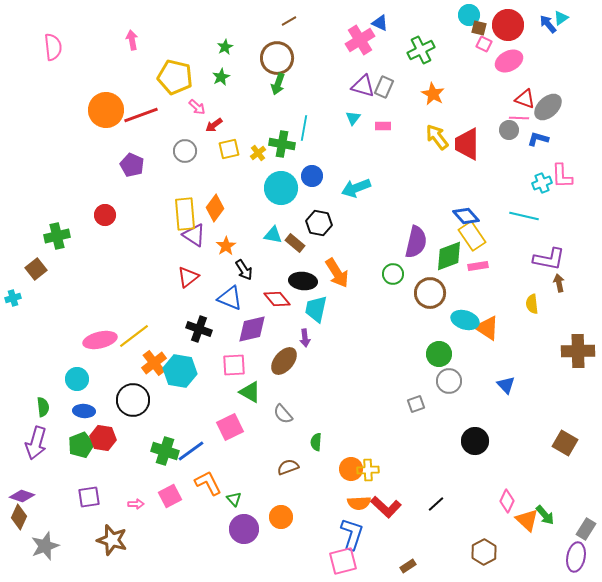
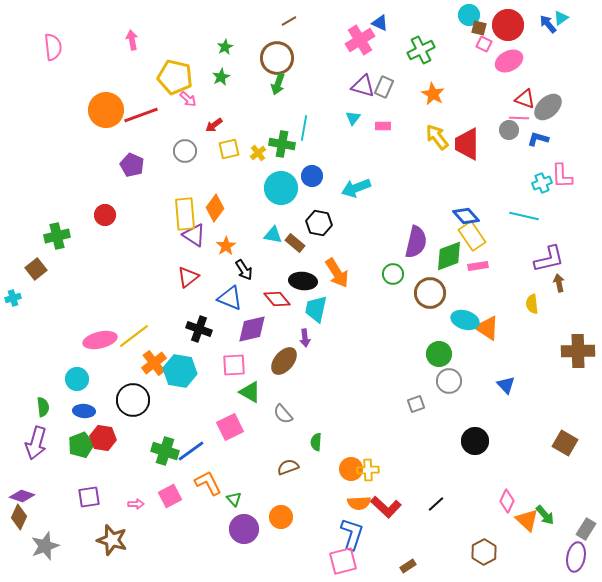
pink arrow at (197, 107): moved 9 px left, 8 px up
purple L-shape at (549, 259): rotated 24 degrees counterclockwise
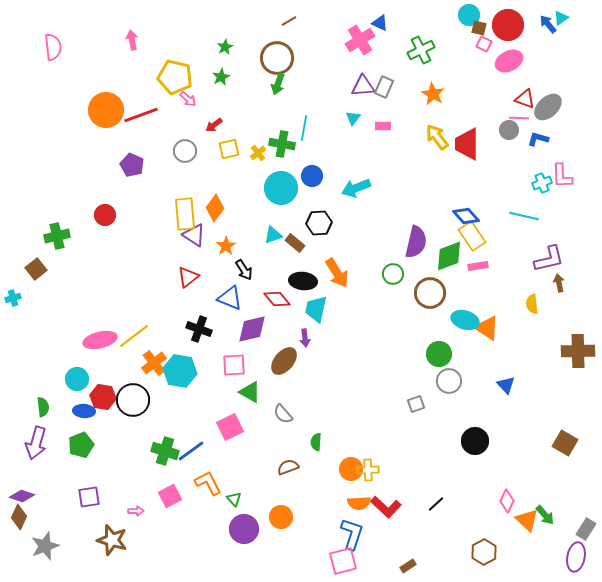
purple triangle at (363, 86): rotated 20 degrees counterclockwise
black hexagon at (319, 223): rotated 15 degrees counterclockwise
cyan triangle at (273, 235): rotated 30 degrees counterclockwise
red hexagon at (103, 438): moved 41 px up
pink arrow at (136, 504): moved 7 px down
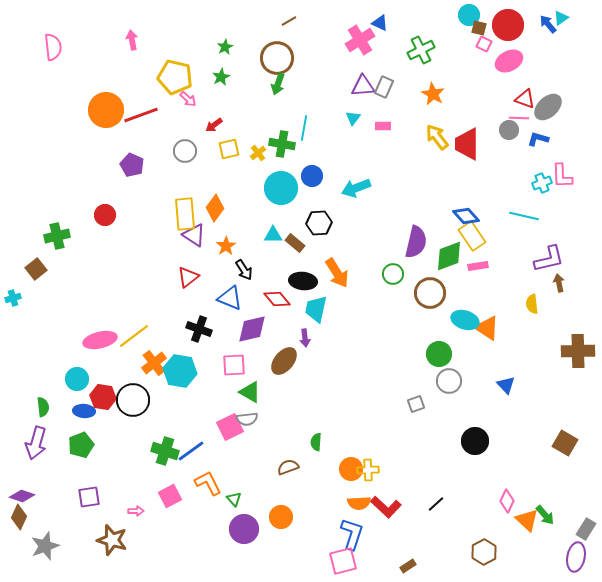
cyan triangle at (273, 235): rotated 18 degrees clockwise
gray semicircle at (283, 414): moved 36 px left, 5 px down; rotated 55 degrees counterclockwise
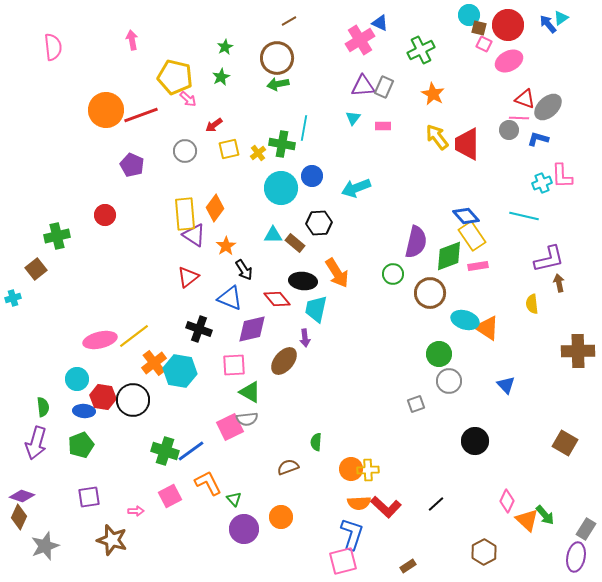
green arrow at (278, 84): rotated 60 degrees clockwise
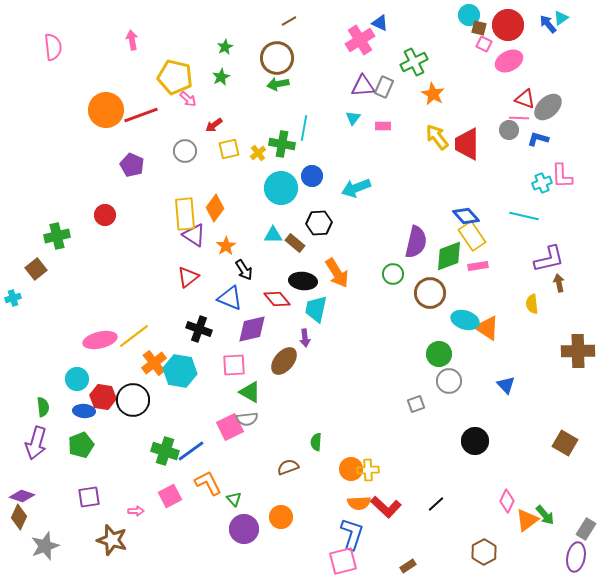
green cross at (421, 50): moved 7 px left, 12 px down
orange triangle at (527, 520): rotated 40 degrees clockwise
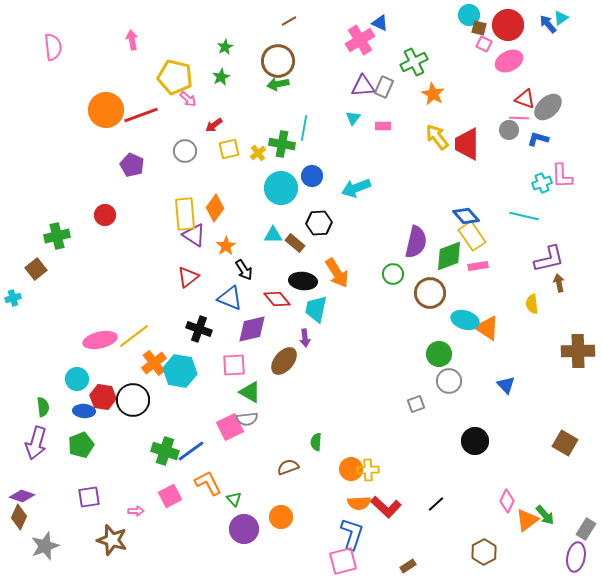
brown circle at (277, 58): moved 1 px right, 3 px down
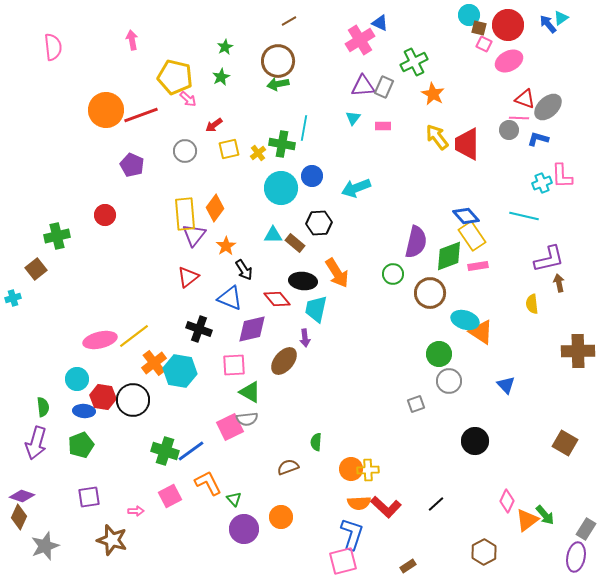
purple triangle at (194, 235): rotated 35 degrees clockwise
orange triangle at (487, 328): moved 6 px left, 4 px down
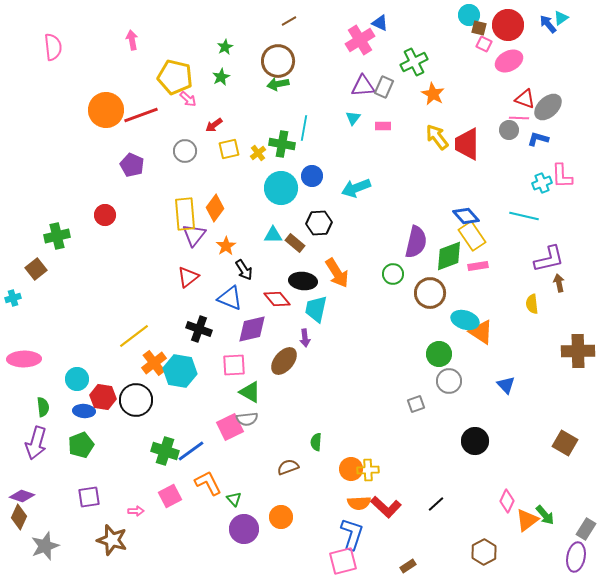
pink ellipse at (100, 340): moved 76 px left, 19 px down; rotated 12 degrees clockwise
black circle at (133, 400): moved 3 px right
